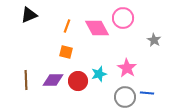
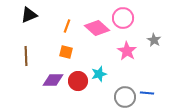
pink diamond: rotated 20 degrees counterclockwise
pink star: moved 17 px up
brown line: moved 24 px up
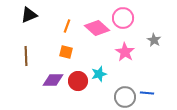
pink star: moved 2 px left, 1 px down
